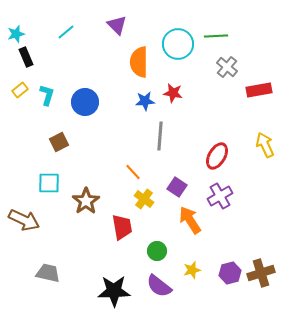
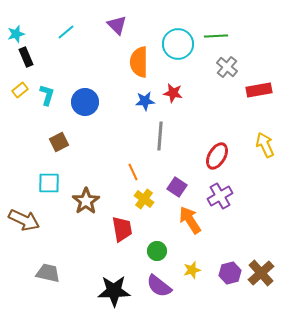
orange line: rotated 18 degrees clockwise
red trapezoid: moved 2 px down
brown cross: rotated 24 degrees counterclockwise
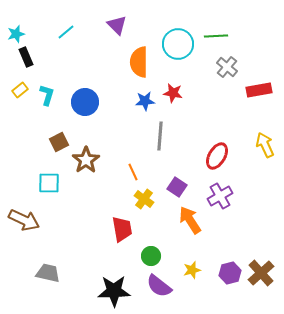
brown star: moved 41 px up
green circle: moved 6 px left, 5 px down
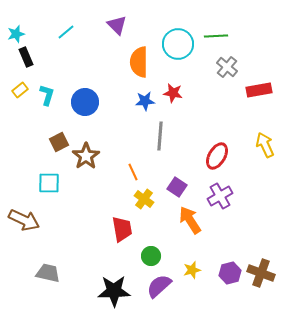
brown star: moved 4 px up
brown cross: rotated 28 degrees counterclockwise
purple semicircle: rotated 100 degrees clockwise
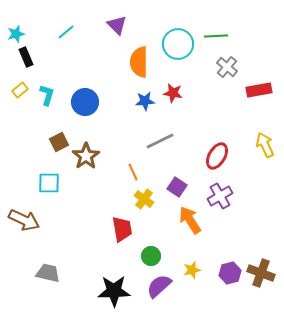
gray line: moved 5 px down; rotated 60 degrees clockwise
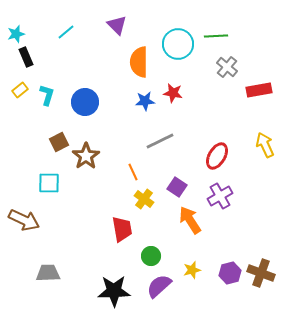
gray trapezoid: rotated 15 degrees counterclockwise
